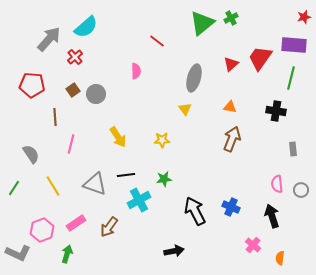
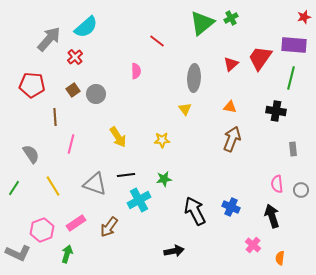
gray ellipse at (194, 78): rotated 12 degrees counterclockwise
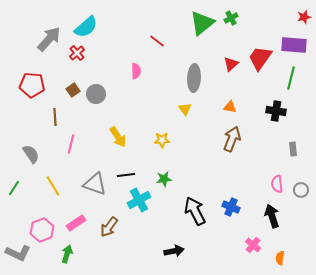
red cross at (75, 57): moved 2 px right, 4 px up
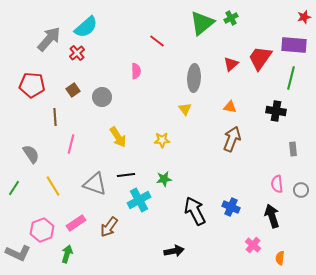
gray circle at (96, 94): moved 6 px right, 3 px down
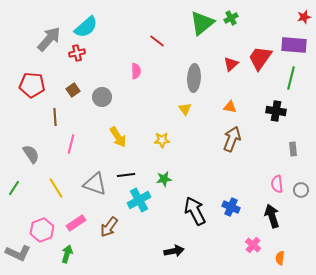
red cross at (77, 53): rotated 28 degrees clockwise
yellow line at (53, 186): moved 3 px right, 2 px down
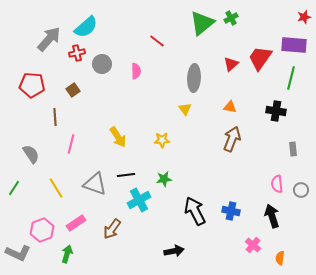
gray circle at (102, 97): moved 33 px up
blue cross at (231, 207): moved 4 px down; rotated 12 degrees counterclockwise
brown arrow at (109, 227): moved 3 px right, 2 px down
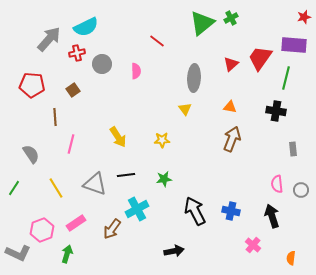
cyan semicircle at (86, 27): rotated 15 degrees clockwise
green line at (291, 78): moved 5 px left
cyan cross at (139, 200): moved 2 px left, 9 px down
orange semicircle at (280, 258): moved 11 px right
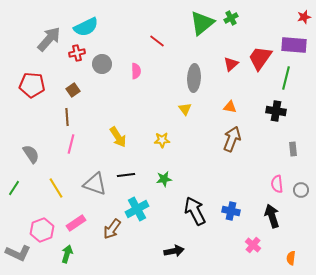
brown line at (55, 117): moved 12 px right
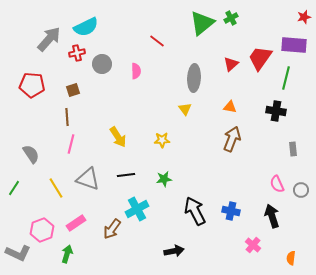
brown square at (73, 90): rotated 16 degrees clockwise
gray triangle at (95, 184): moved 7 px left, 5 px up
pink semicircle at (277, 184): rotated 18 degrees counterclockwise
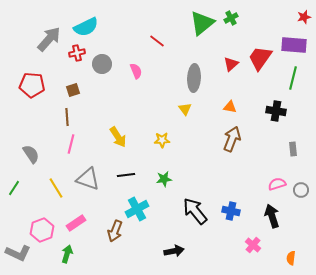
pink semicircle at (136, 71): rotated 21 degrees counterclockwise
green line at (286, 78): moved 7 px right
pink semicircle at (277, 184): rotated 96 degrees clockwise
black arrow at (195, 211): rotated 12 degrees counterclockwise
brown arrow at (112, 229): moved 3 px right, 2 px down; rotated 15 degrees counterclockwise
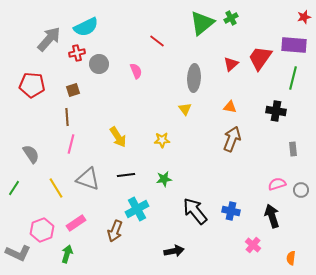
gray circle at (102, 64): moved 3 px left
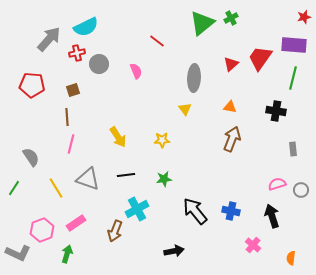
gray semicircle at (31, 154): moved 3 px down
